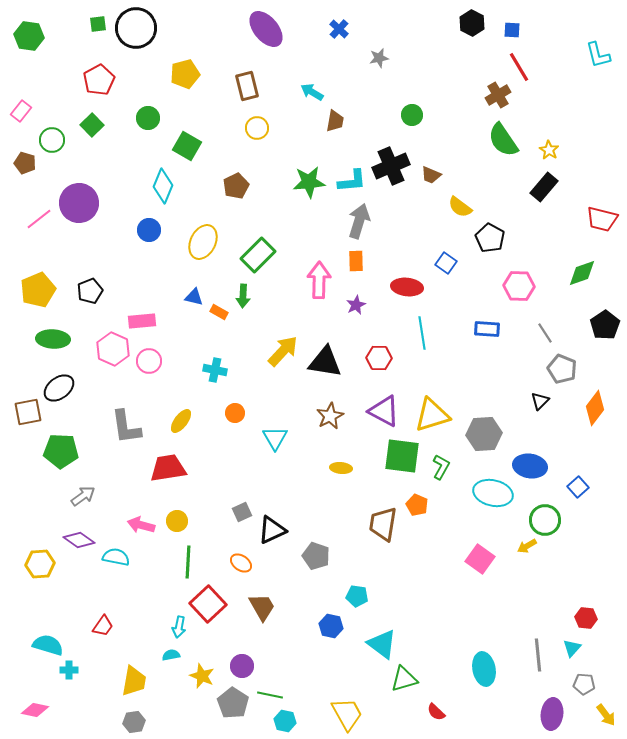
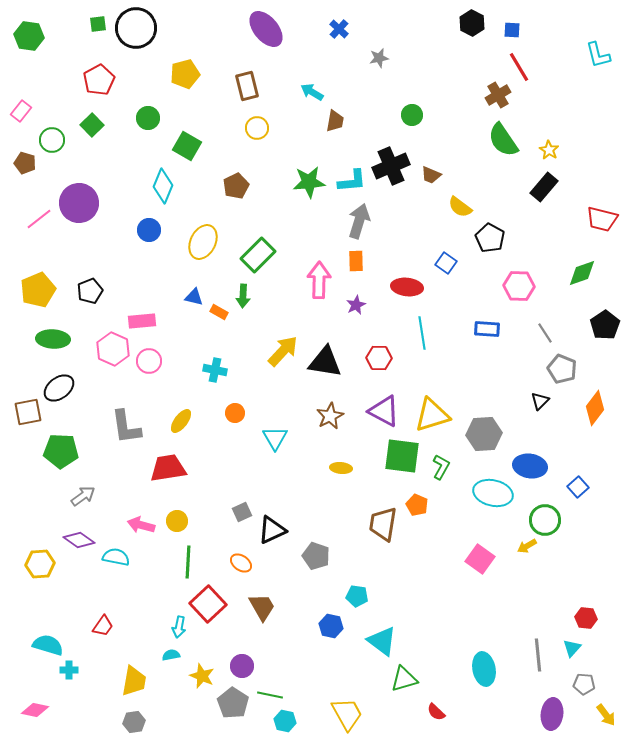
cyan triangle at (382, 644): moved 3 px up
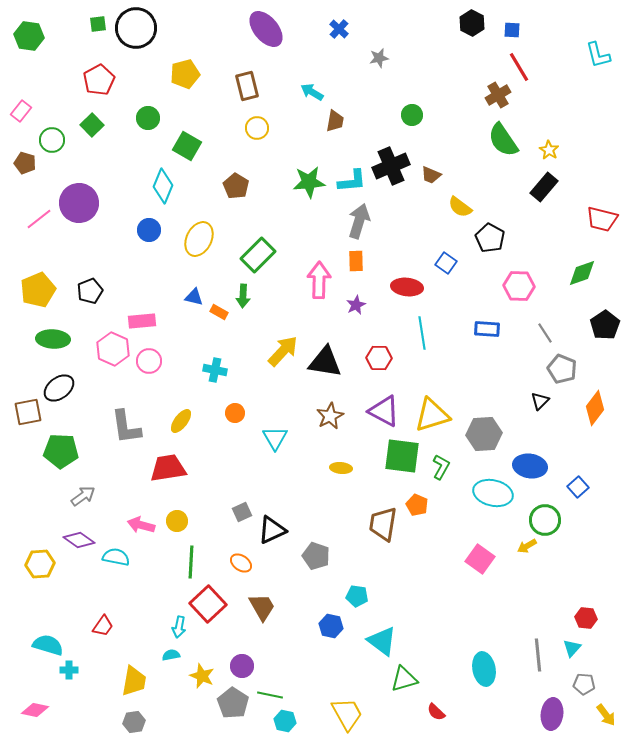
brown pentagon at (236, 186): rotated 15 degrees counterclockwise
yellow ellipse at (203, 242): moved 4 px left, 3 px up
green line at (188, 562): moved 3 px right
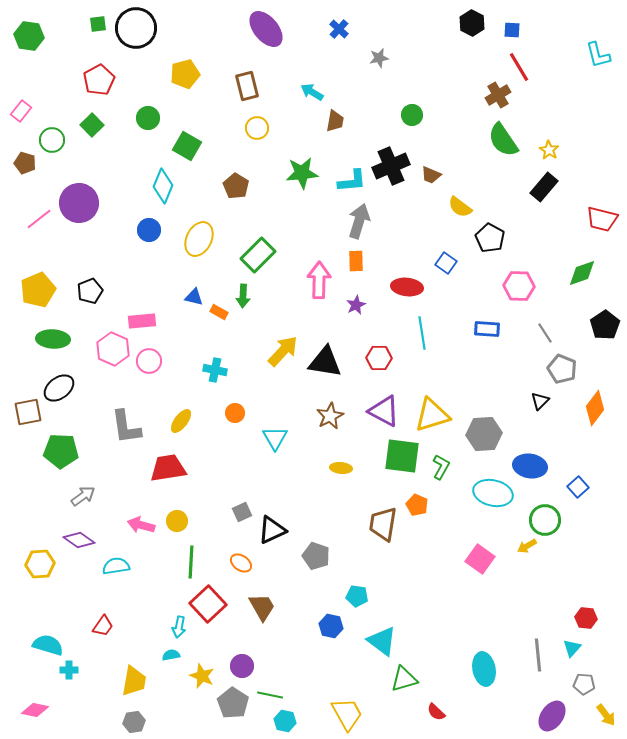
green star at (309, 182): moved 7 px left, 9 px up
cyan semicircle at (116, 557): moved 9 px down; rotated 20 degrees counterclockwise
purple ellipse at (552, 714): moved 2 px down; rotated 28 degrees clockwise
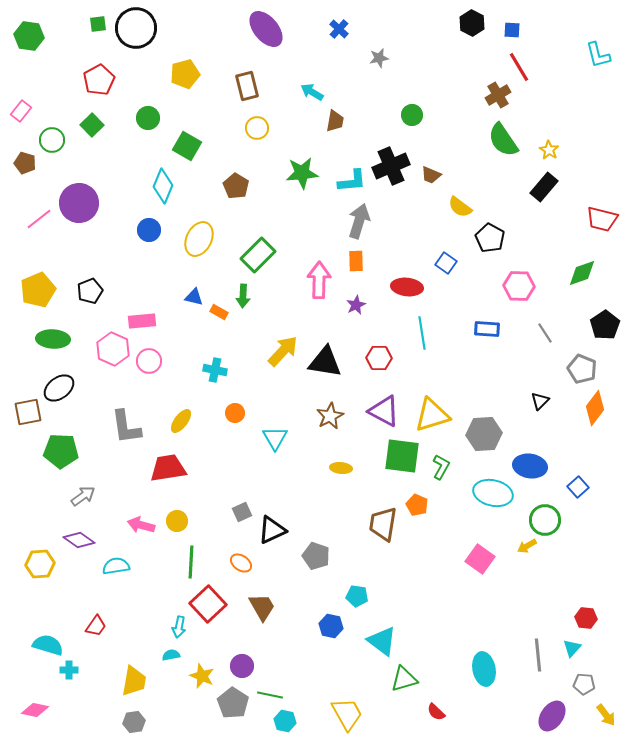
gray pentagon at (562, 369): moved 20 px right
red trapezoid at (103, 626): moved 7 px left
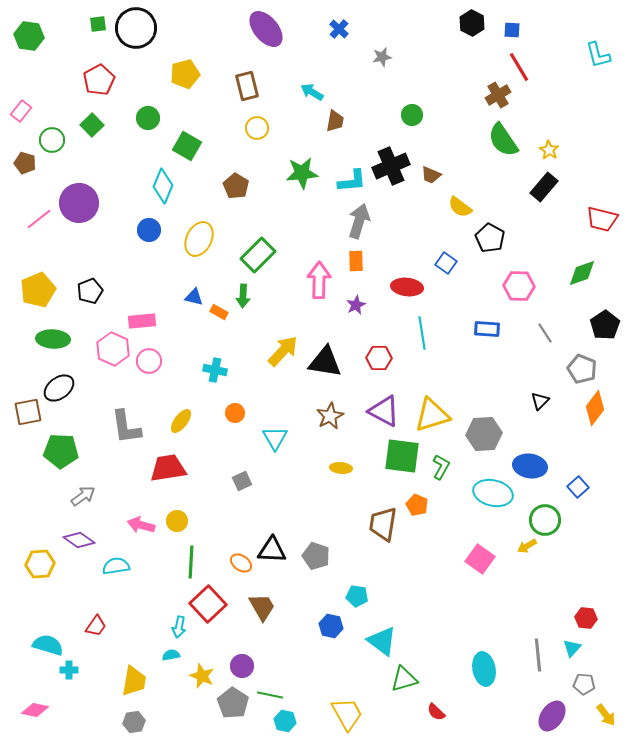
gray star at (379, 58): moved 3 px right, 1 px up
gray square at (242, 512): moved 31 px up
black triangle at (272, 530): moved 20 px down; rotated 28 degrees clockwise
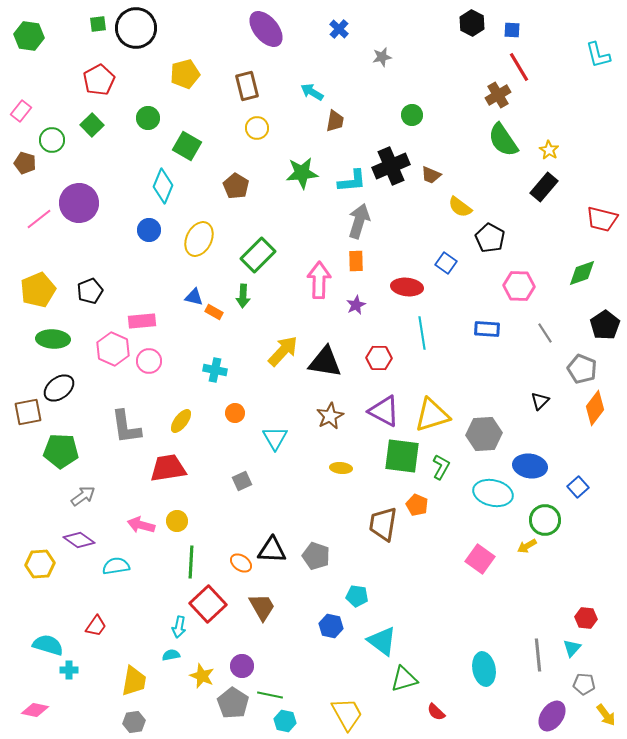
orange rectangle at (219, 312): moved 5 px left
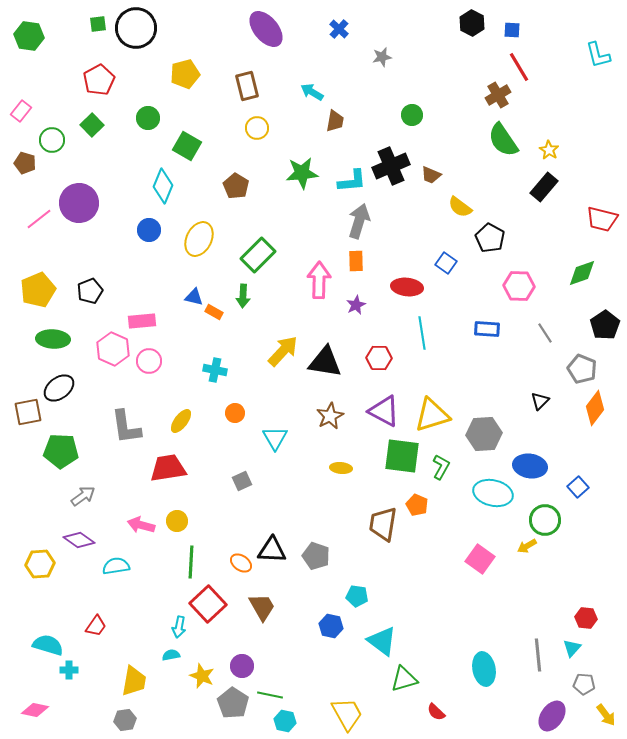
gray hexagon at (134, 722): moved 9 px left, 2 px up
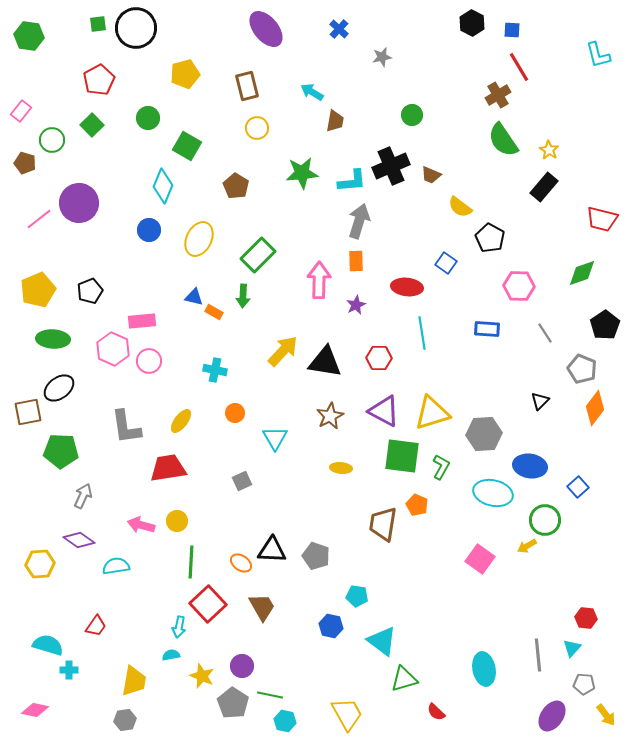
yellow triangle at (432, 415): moved 2 px up
gray arrow at (83, 496): rotated 30 degrees counterclockwise
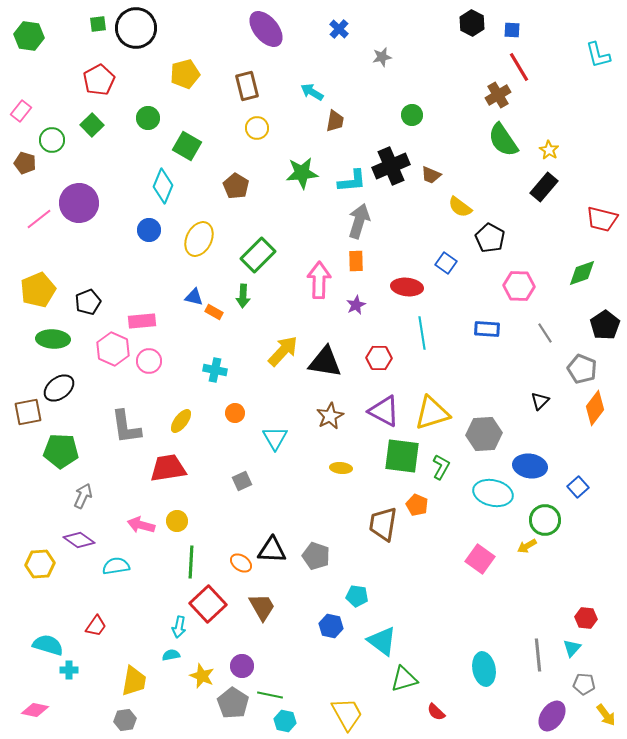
black pentagon at (90, 291): moved 2 px left, 11 px down
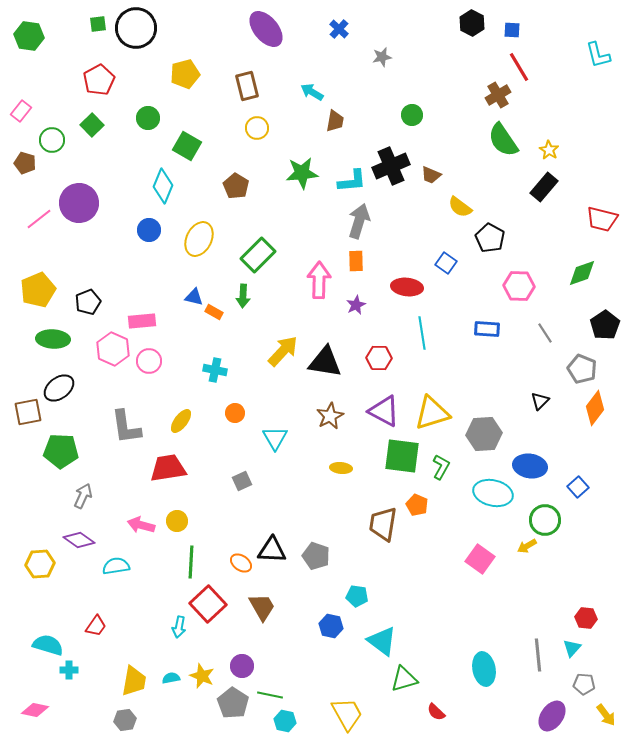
cyan semicircle at (171, 655): moved 23 px down
